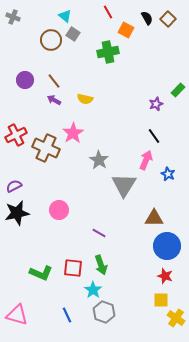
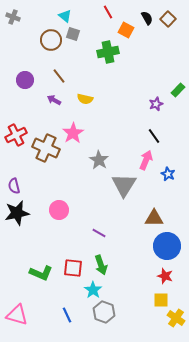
gray square: rotated 16 degrees counterclockwise
brown line: moved 5 px right, 5 px up
purple semicircle: rotated 77 degrees counterclockwise
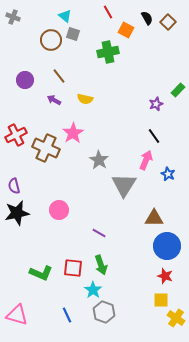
brown square: moved 3 px down
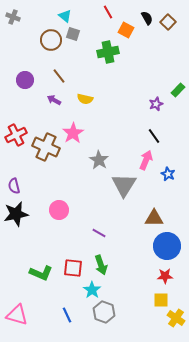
brown cross: moved 1 px up
black star: moved 1 px left, 1 px down
red star: rotated 21 degrees counterclockwise
cyan star: moved 1 px left
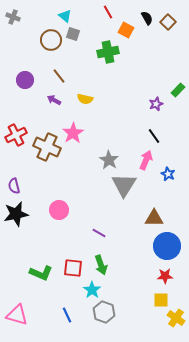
brown cross: moved 1 px right
gray star: moved 10 px right
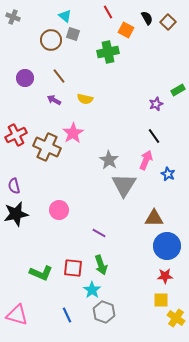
purple circle: moved 2 px up
green rectangle: rotated 16 degrees clockwise
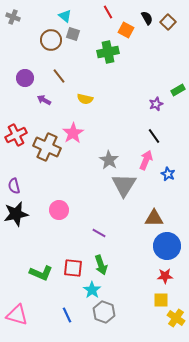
purple arrow: moved 10 px left
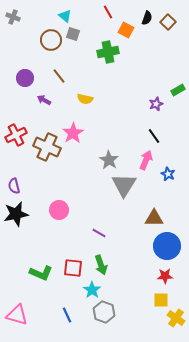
black semicircle: rotated 48 degrees clockwise
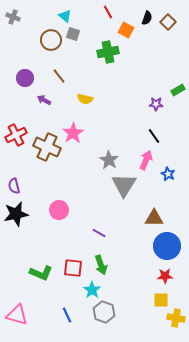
purple star: rotated 24 degrees clockwise
yellow cross: rotated 24 degrees counterclockwise
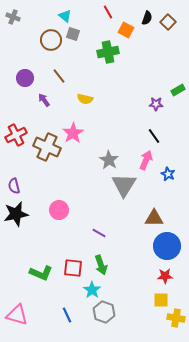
purple arrow: rotated 24 degrees clockwise
